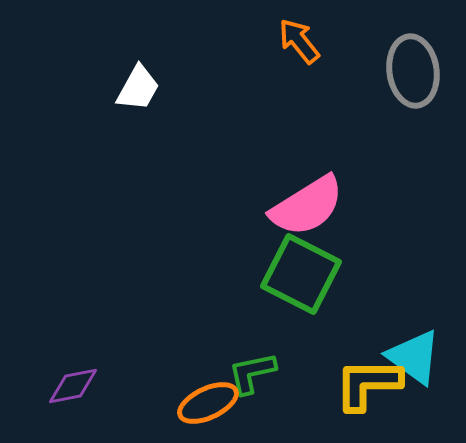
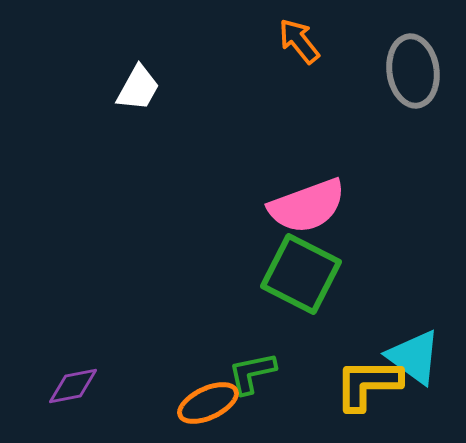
pink semicircle: rotated 12 degrees clockwise
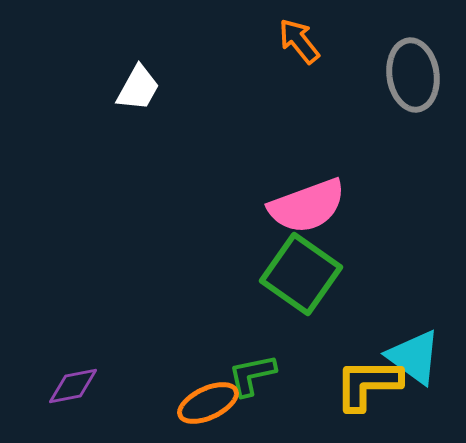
gray ellipse: moved 4 px down
green square: rotated 8 degrees clockwise
green L-shape: moved 2 px down
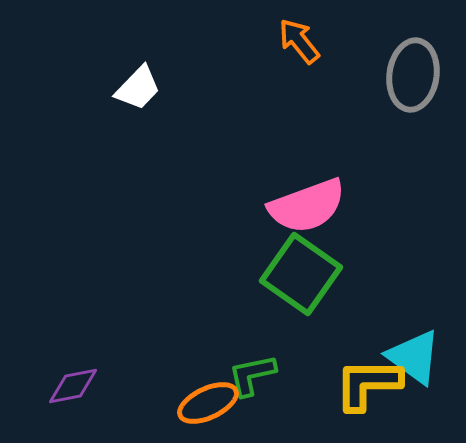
gray ellipse: rotated 16 degrees clockwise
white trapezoid: rotated 15 degrees clockwise
